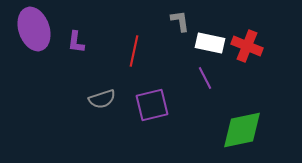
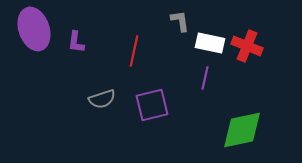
purple line: rotated 40 degrees clockwise
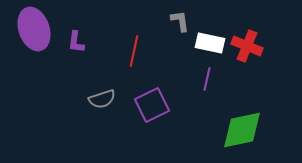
purple line: moved 2 px right, 1 px down
purple square: rotated 12 degrees counterclockwise
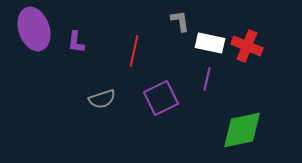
purple square: moved 9 px right, 7 px up
